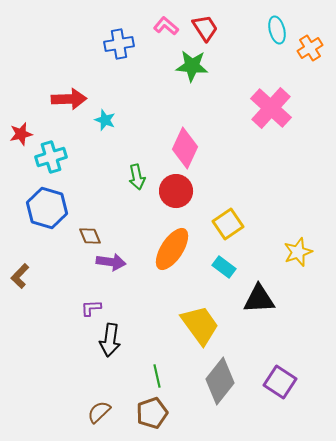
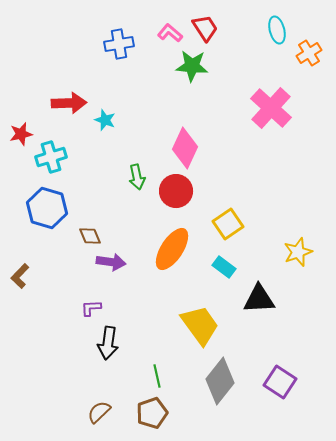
pink L-shape: moved 4 px right, 7 px down
orange cross: moved 1 px left, 5 px down
red arrow: moved 4 px down
black arrow: moved 2 px left, 3 px down
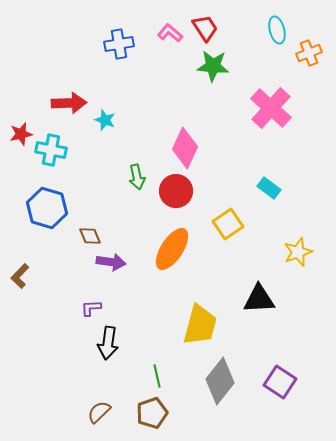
orange cross: rotated 10 degrees clockwise
green star: moved 21 px right
cyan cross: moved 7 px up; rotated 28 degrees clockwise
cyan rectangle: moved 45 px right, 79 px up
yellow trapezoid: rotated 51 degrees clockwise
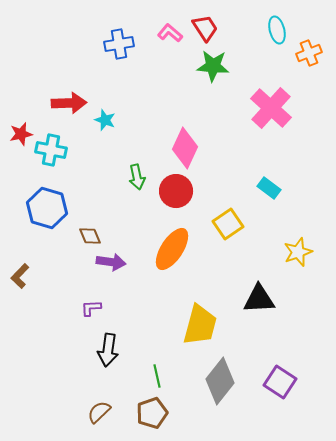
black arrow: moved 7 px down
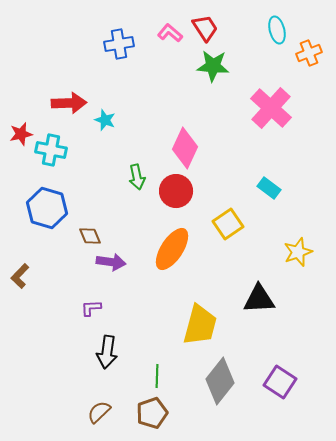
black arrow: moved 1 px left, 2 px down
green line: rotated 15 degrees clockwise
